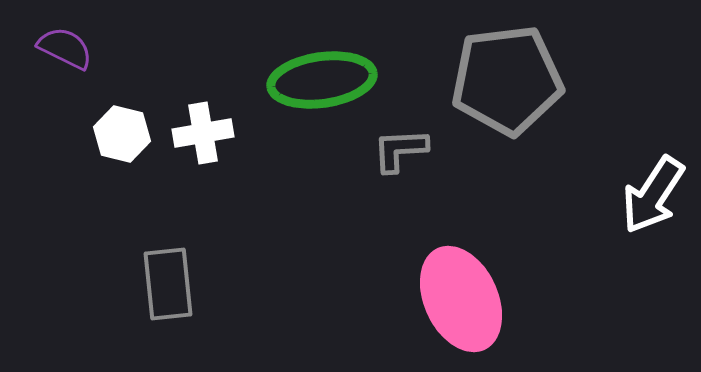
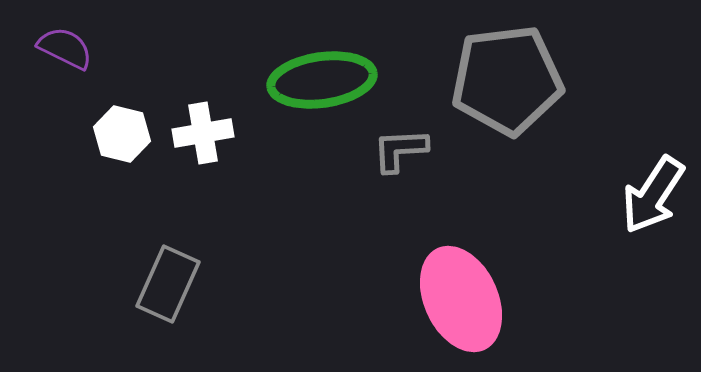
gray rectangle: rotated 30 degrees clockwise
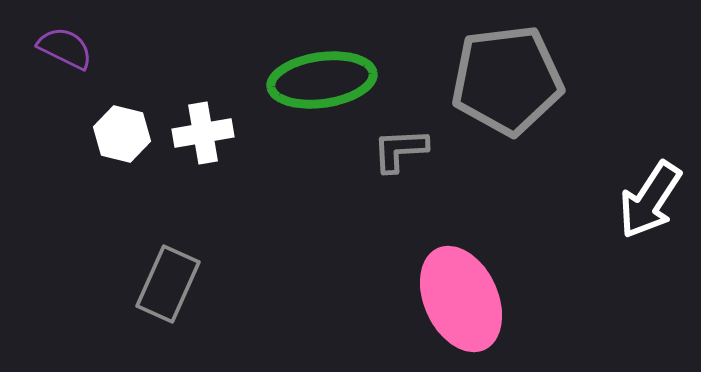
white arrow: moved 3 px left, 5 px down
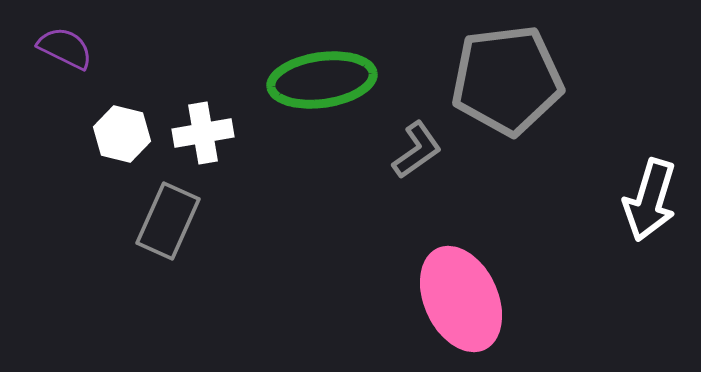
gray L-shape: moved 17 px right; rotated 148 degrees clockwise
white arrow: rotated 16 degrees counterclockwise
gray rectangle: moved 63 px up
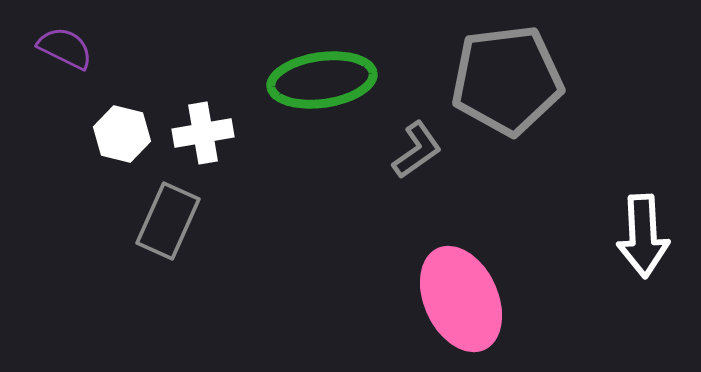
white arrow: moved 7 px left, 36 px down; rotated 20 degrees counterclockwise
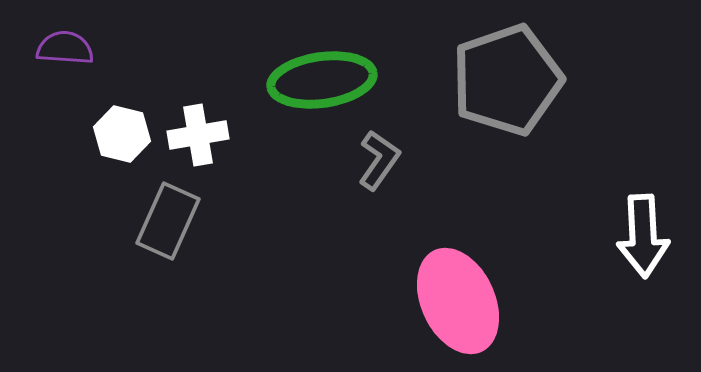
purple semicircle: rotated 22 degrees counterclockwise
gray pentagon: rotated 12 degrees counterclockwise
white cross: moved 5 px left, 2 px down
gray L-shape: moved 38 px left, 10 px down; rotated 20 degrees counterclockwise
pink ellipse: moved 3 px left, 2 px down
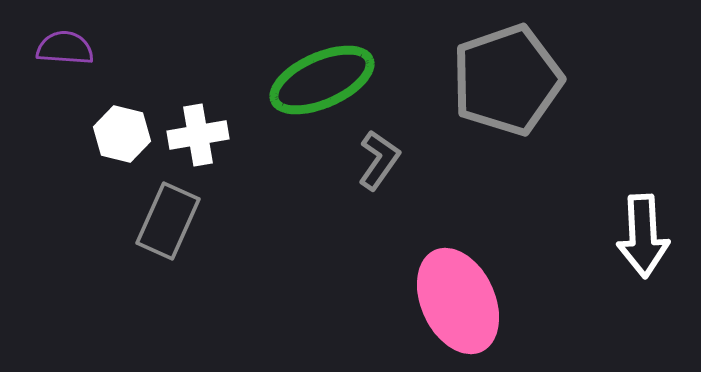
green ellipse: rotated 16 degrees counterclockwise
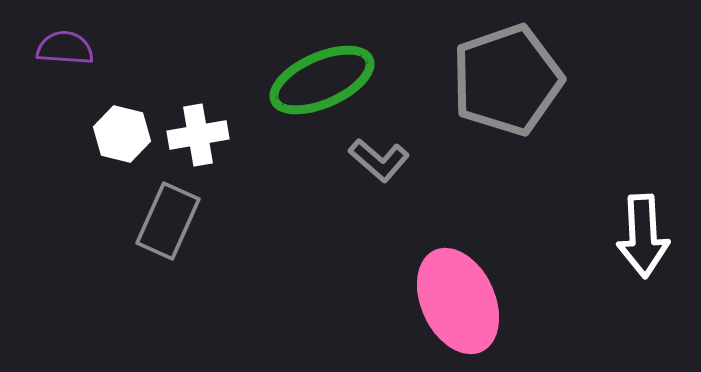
gray L-shape: rotated 96 degrees clockwise
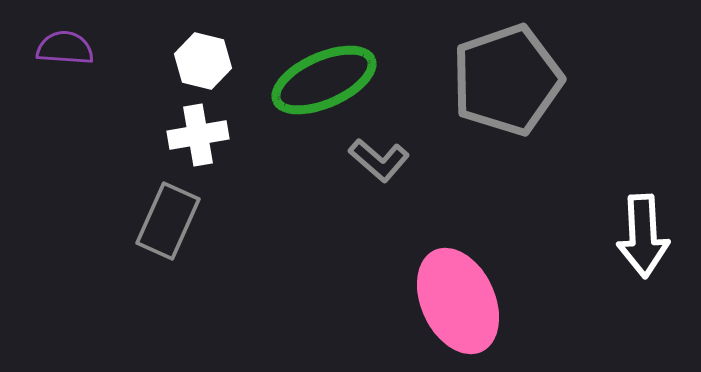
green ellipse: moved 2 px right
white hexagon: moved 81 px right, 73 px up
